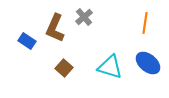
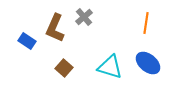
orange line: moved 1 px right
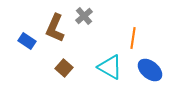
gray cross: moved 1 px up
orange line: moved 13 px left, 15 px down
blue ellipse: moved 2 px right, 7 px down
cyan triangle: rotated 12 degrees clockwise
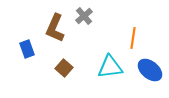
blue rectangle: moved 8 px down; rotated 36 degrees clockwise
cyan triangle: rotated 36 degrees counterclockwise
